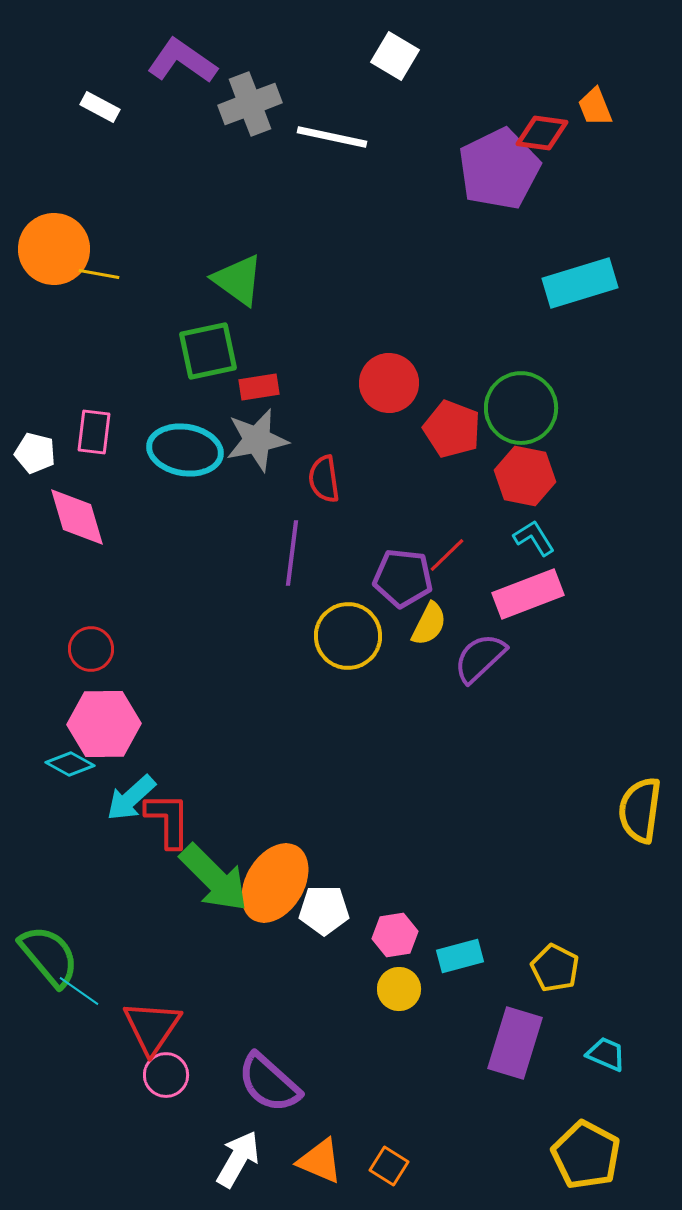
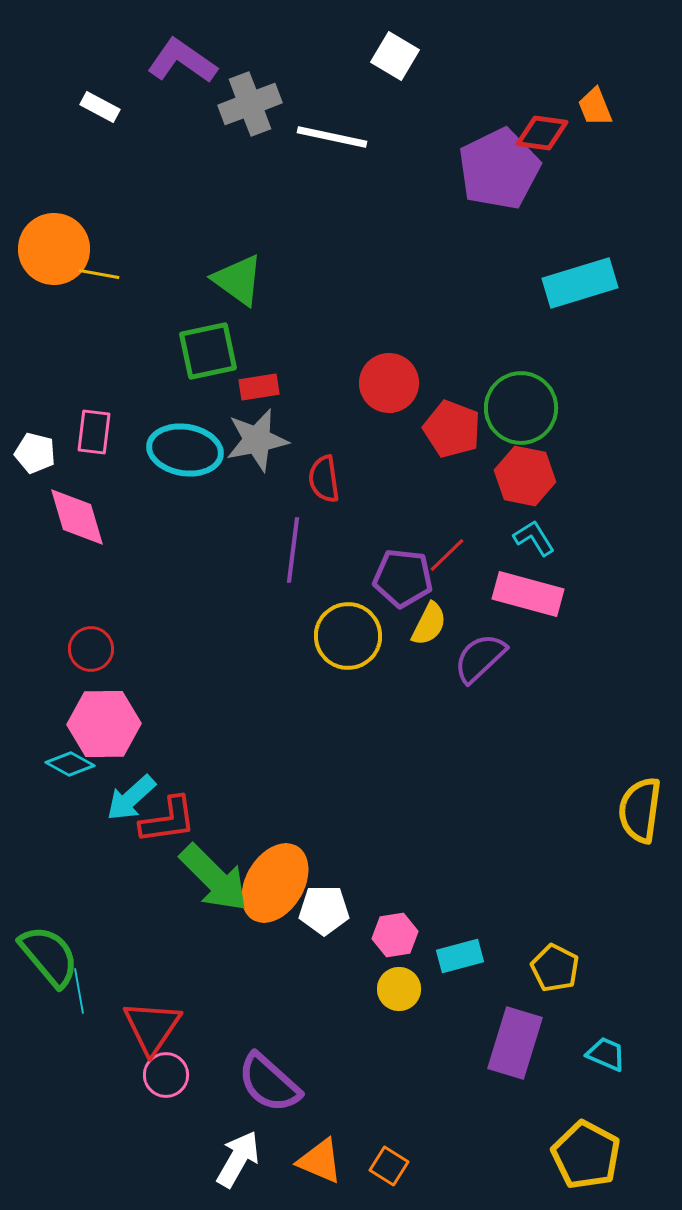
purple line at (292, 553): moved 1 px right, 3 px up
pink rectangle at (528, 594): rotated 36 degrees clockwise
red L-shape at (168, 820): rotated 82 degrees clockwise
cyan line at (79, 991): rotated 45 degrees clockwise
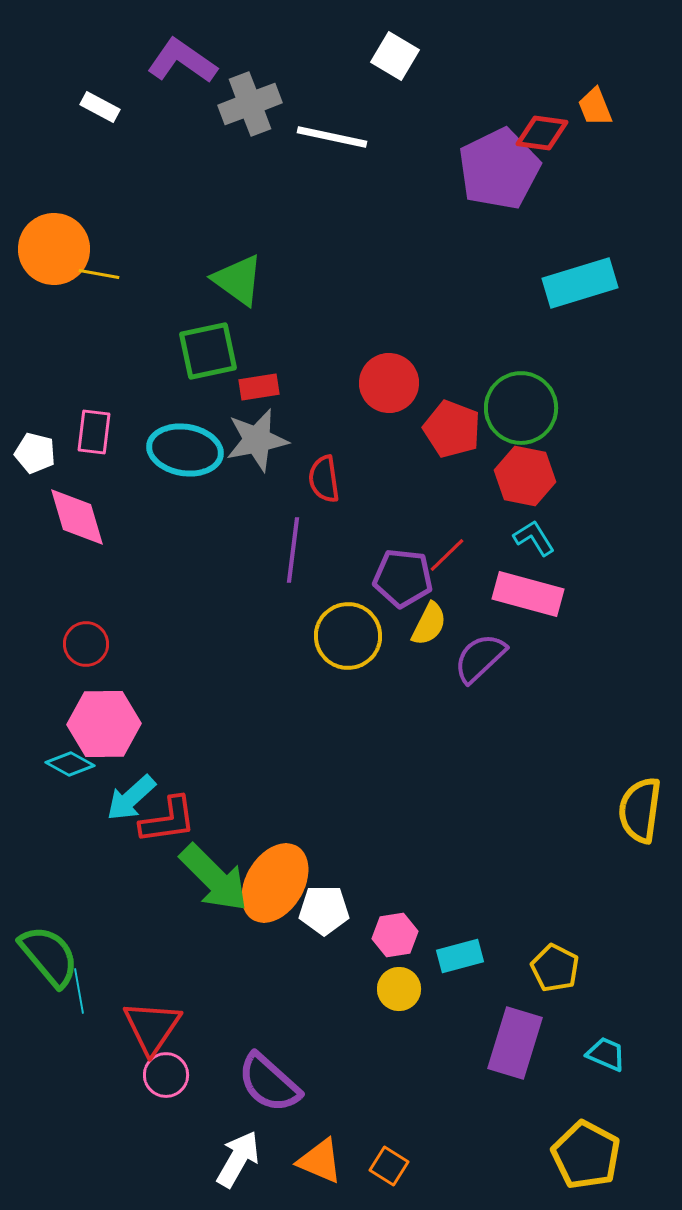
red circle at (91, 649): moved 5 px left, 5 px up
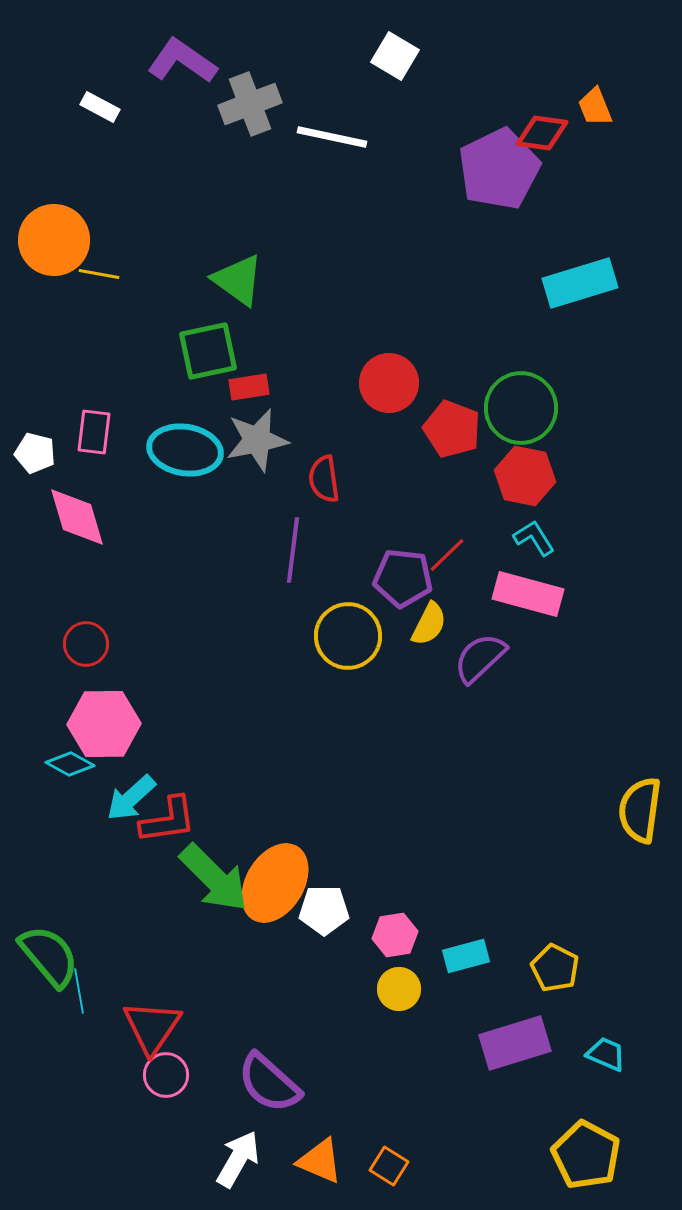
orange circle at (54, 249): moved 9 px up
red rectangle at (259, 387): moved 10 px left
cyan rectangle at (460, 956): moved 6 px right
purple rectangle at (515, 1043): rotated 56 degrees clockwise
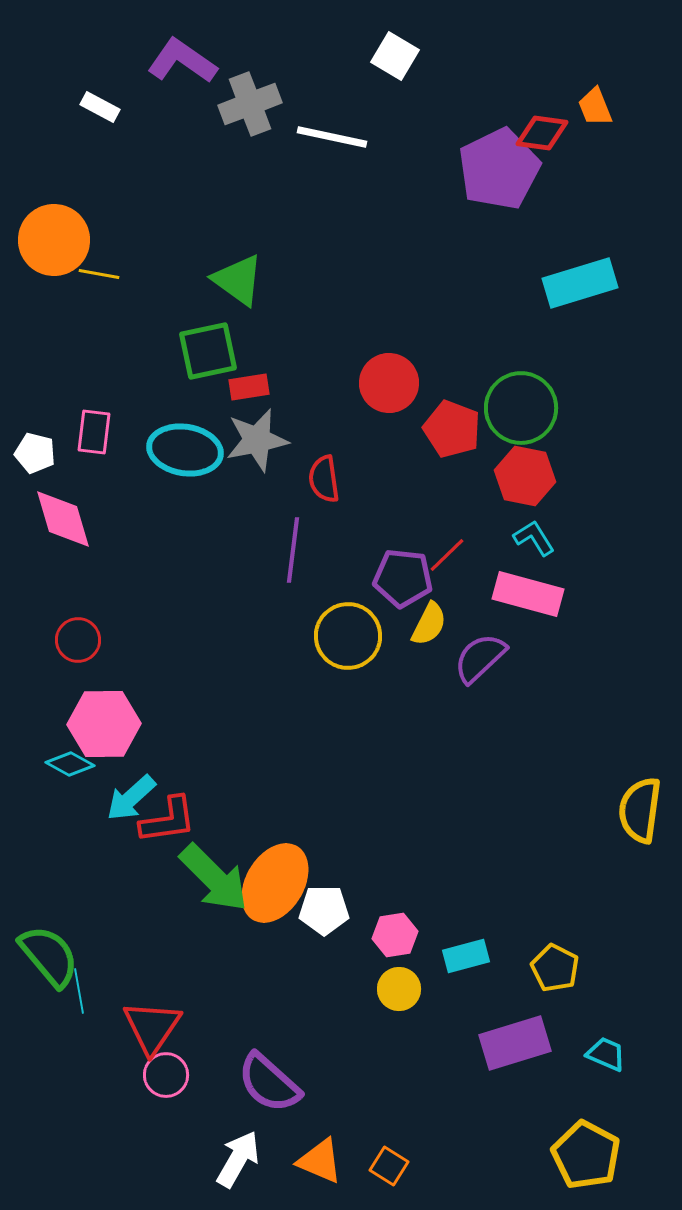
pink diamond at (77, 517): moved 14 px left, 2 px down
red circle at (86, 644): moved 8 px left, 4 px up
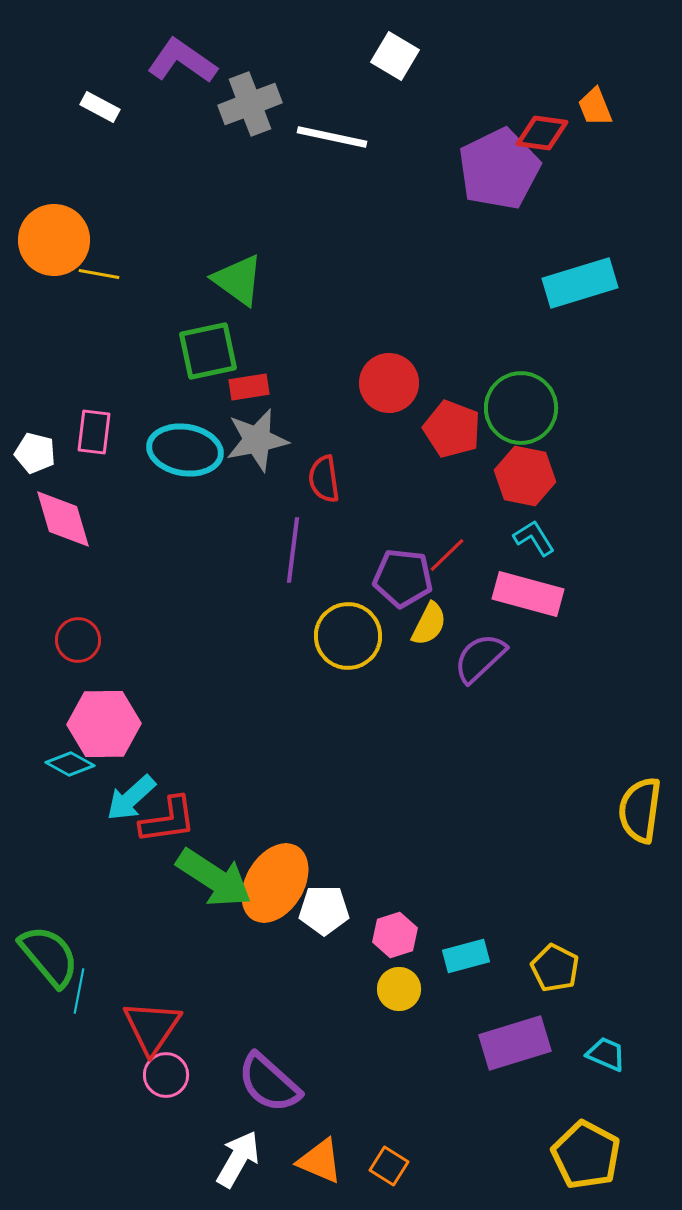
green arrow at (214, 878): rotated 12 degrees counterclockwise
pink hexagon at (395, 935): rotated 9 degrees counterclockwise
cyan line at (79, 991): rotated 21 degrees clockwise
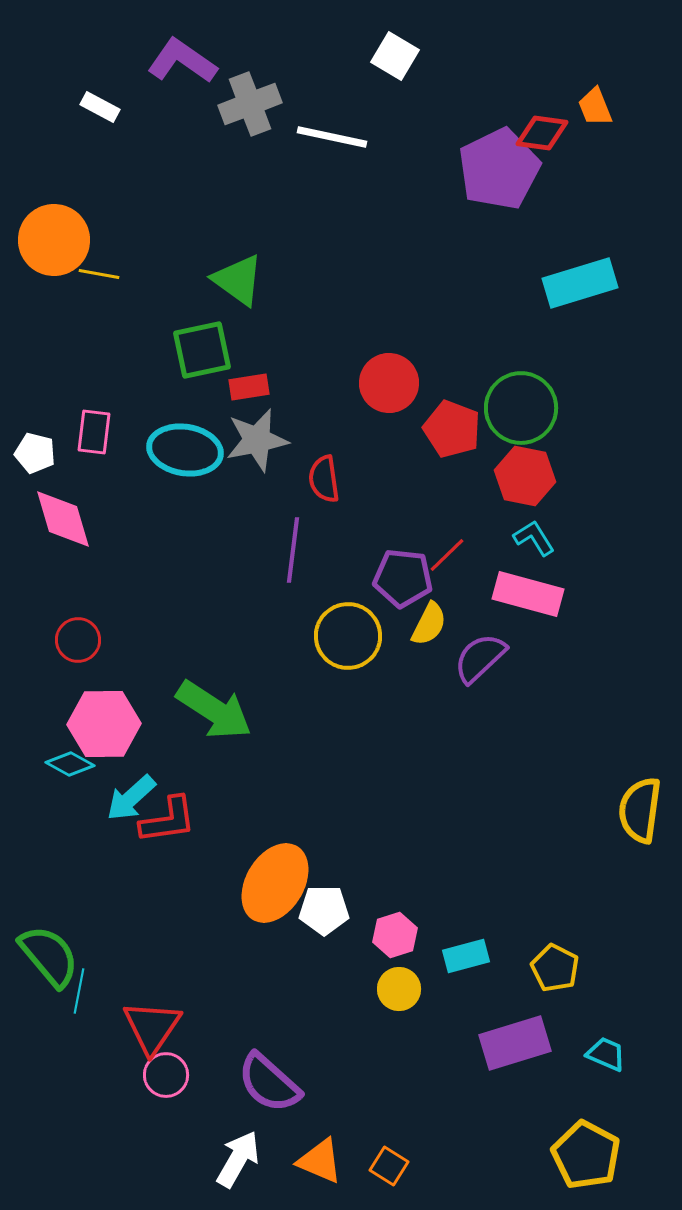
green square at (208, 351): moved 6 px left, 1 px up
green arrow at (214, 878): moved 168 px up
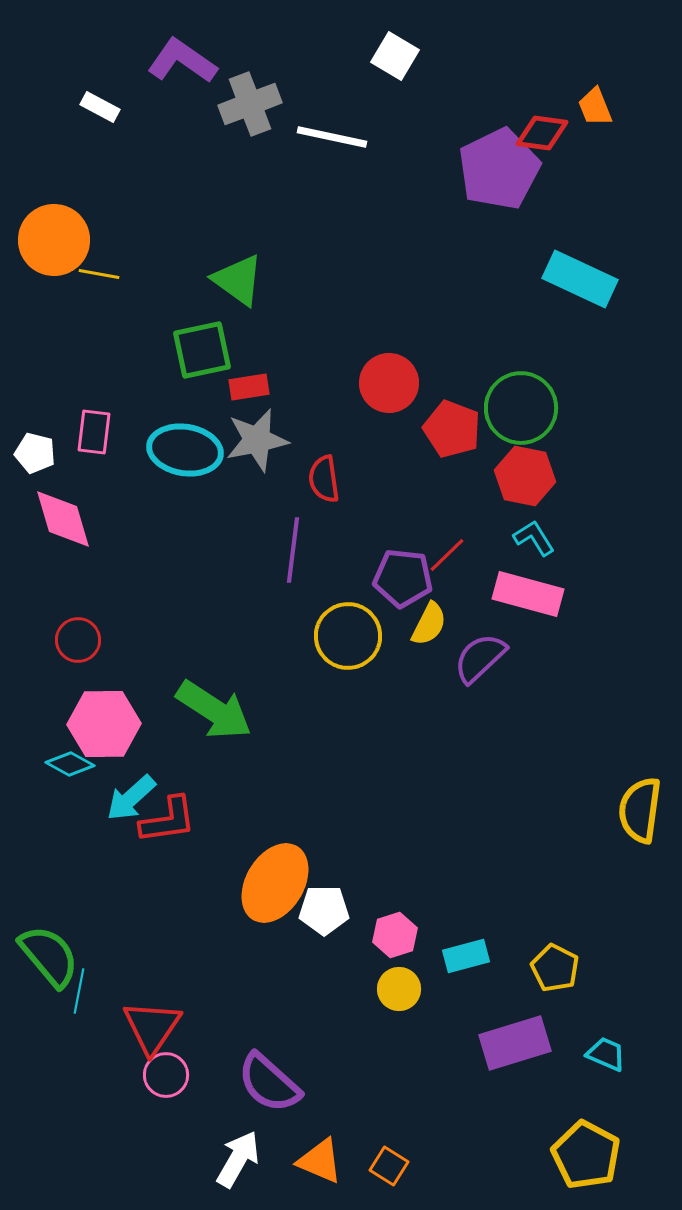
cyan rectangle at (580, 283): moved 4 px up; rotated 42 degrees clockwise
